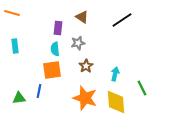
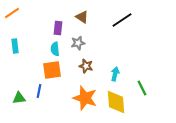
orange line: rotated 49 degrees counterclockwise
brown star: rotated 24 degrees counterclockwise
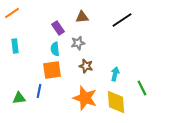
brown triangle: rotated 40 degrees counterclockwise
purple rectangle: rotated 40 degrees counterclockwise
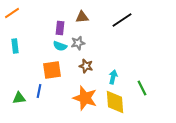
purple rectangle: moved 2 px right; rotated 40 degrees clockwise
cyan semicircle: moved 5 px right, 3 px up; rotated 64 degrees counterclockwise
cyan arrow: moved 2 px left, 3 px down
yellow diamond: moved 1 px left
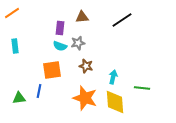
green line: rotated 56 degrees counterclockwise
